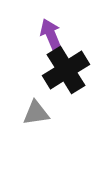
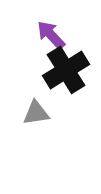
purple arrow: rotated 20 degrees counterclockwise
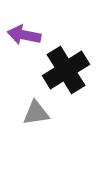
purple arrow: moved 27 px left; rotated 36 degrees counterclockwise
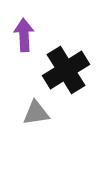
purple arrow: rotated 76 degrees clockwise
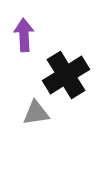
black cross: moved 5 px down
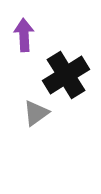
gray triangle: rotated 28 degrees counterclockwise
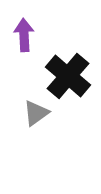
black cross: moved 2 px right, 1 px down; rotated 18 degrees counterclockwise
